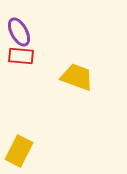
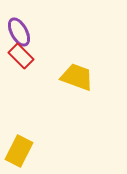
red rectangle: rotated 40 degrees clockwise
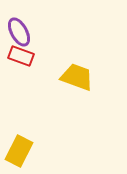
red rectangle: rotated 25 degrees counterclockwise
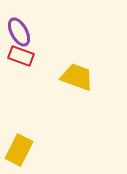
yellow rectangle: moved 1 px up
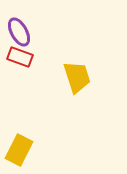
red rectangle: moved 1 px left, 1 px down
yellow trapezoid: rotated 52 degrees clockwise
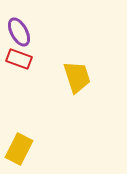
red rectangle: moved 1 px left, 2 px down
yellow rectangle: moved 1 px up
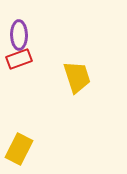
purple ellipse: moved 3 px down; rotated 28 degrees clockwise
red rectangle: rotated 40 degrees counterclockwise
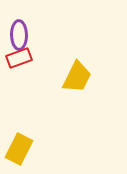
red rectangle: moved 1 px up
yellow trapezoid: rotated 44 degrees clockwise
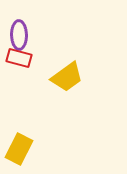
red rectangle: rotated 35 degrees clockwise
yellow trapezoid: moved 10 px left; rotated 28 degrees clockwise
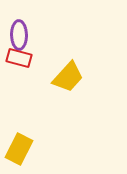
yellow trapezoid: moved 1 px right; rotated 12 degrees counterclockwise
